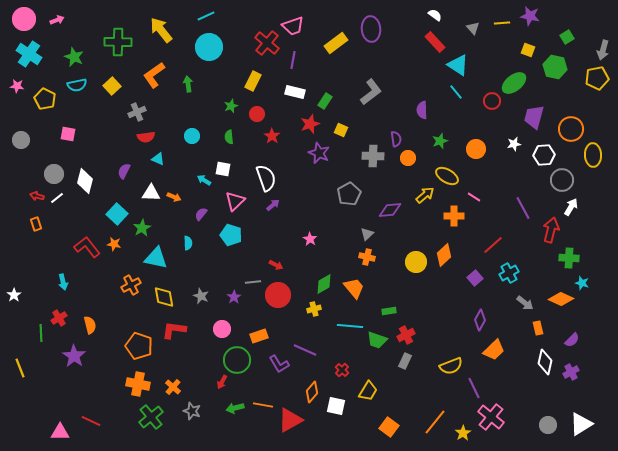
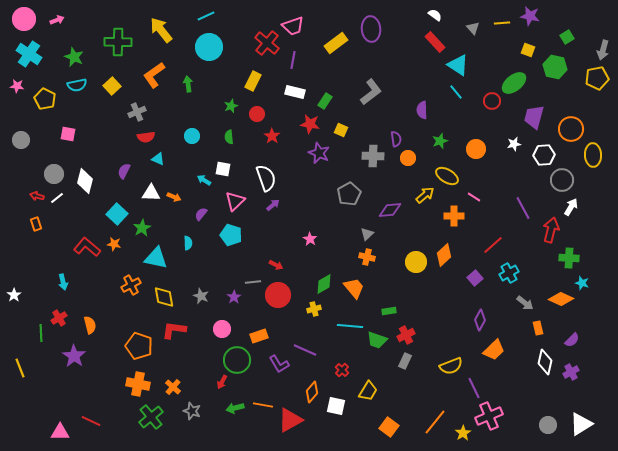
red star at (310, 124): rotated 30 degrees clockwise
red L-shape at (87, 247): rotated 12 degrees counterclockwise
pink cross at (491, 417): moved 2 px left, 1 px up; rotated 28 degrees clockwise
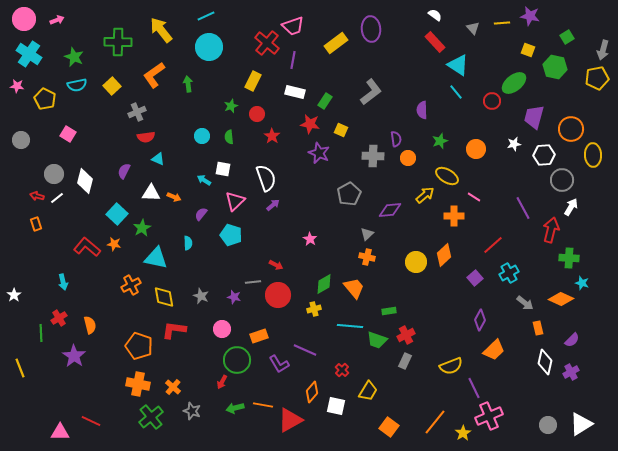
pink square at (68, 134): rotated 21 degrees clockwise
cyan circle at (192, 136): moved 10 px right
purple star at (234, 297): rotated 24 degrees counterclockwise
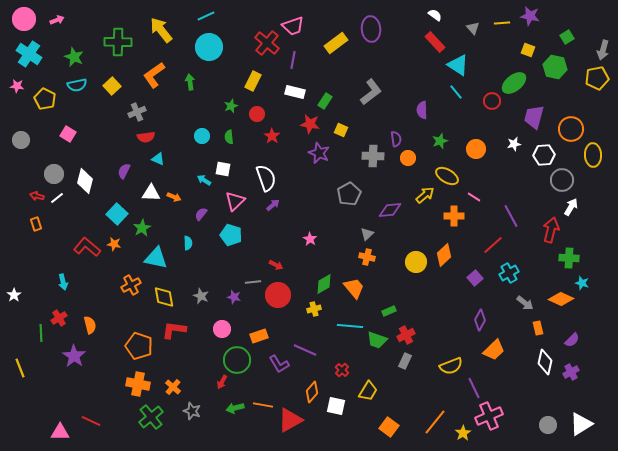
green arrow at (188, 84): moved 2 px right, 2 px up
purple line at (523, 208): moved 12 px left, 8 px down
green rectangle at (389, 311): rotated 16 degrees counterclockwise
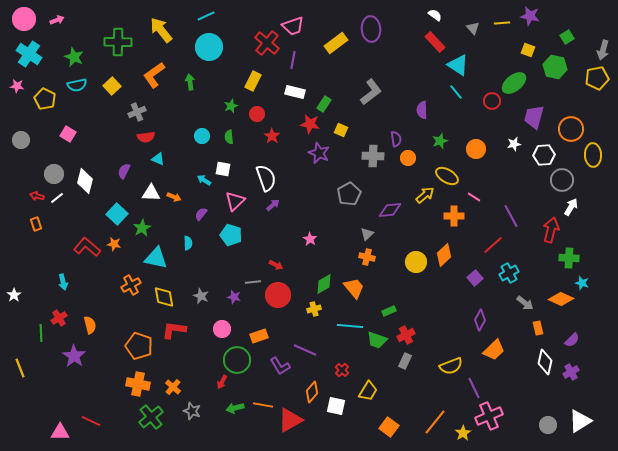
green rectangle at (325, 101): moved 1 px left, 3 px down
purple L-shape at (279, 364): moved 1 px right, 2 px down
white triangle at (581, 424): moved 1 px left, 3 px up
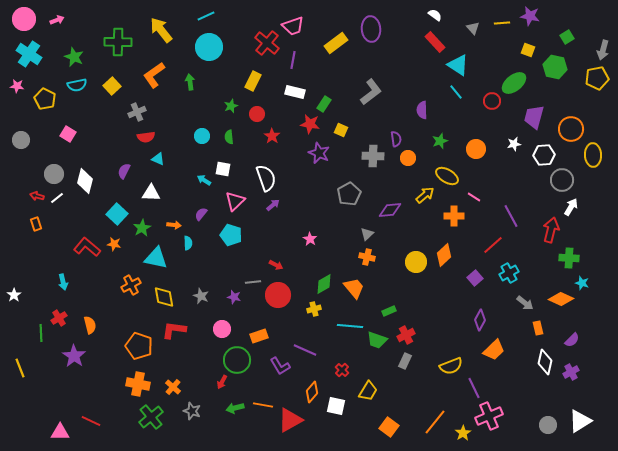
orange arrow at (174, 197): moved 28 px down; rotated 16 degrees counterclockwise
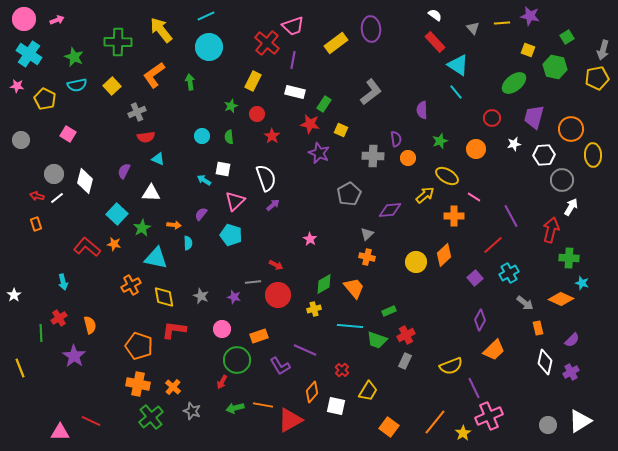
red circle at (492, 101): moved 17 px down
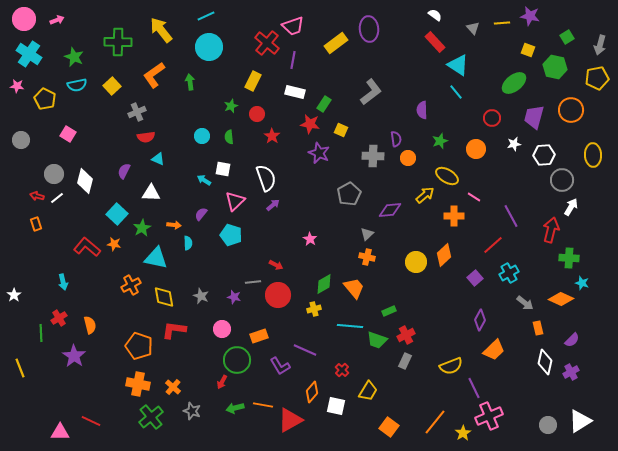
purple ellipse at (371, 29): moved 2 px left
gray arrow at (603, 50): moved 3 px left, 5 px up
orange circle at (571, 129): moved 19 px up
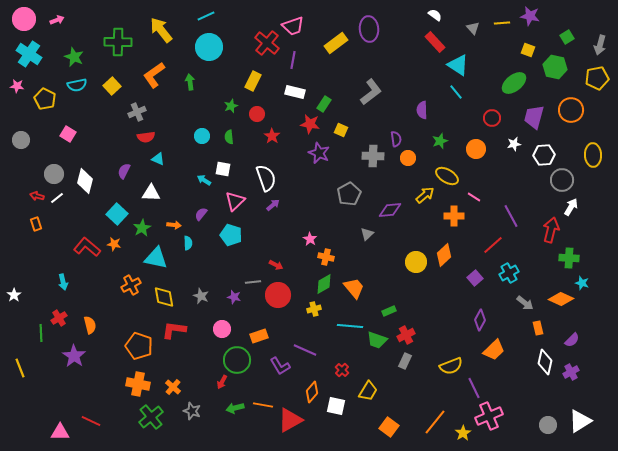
orange cross at (367, 257): moved 41 px left
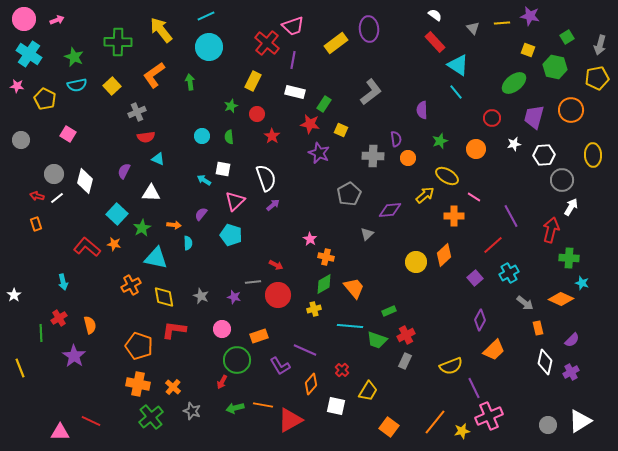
orange diamond at (312, 392): moved 1 px left, 8 px up
yellow star at (463, 433): moved 1 px left, 2 px up; rotated 21 degrees clockwise
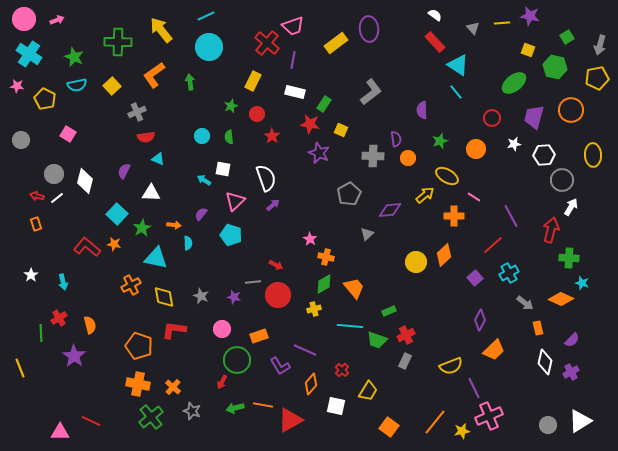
white star at (14, 295): moved 17 px right, 20 px up
